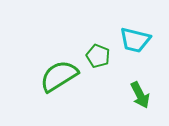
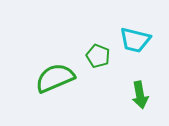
green semicircle: moved 4 px left, 2 px down; rotated 9 degrees clockwise
green arrow: rotated 16 degrees clockwise
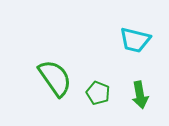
green pentagon: moved 37 px down
green semicircle: rotated 78 degrees clockwise
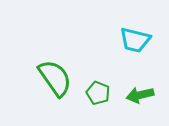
green arrow: rotated 88 degrees clockwise
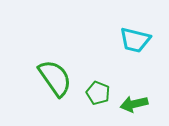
green arrow: moved 6 px left, 9 px down
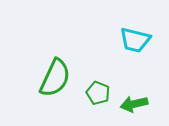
green semicircle: rotated 60 degrees clockwise
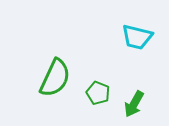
cyan trapezoid: moved 2 px right, 3 px up
green arrow: rotated 48 degrees counterclockwise
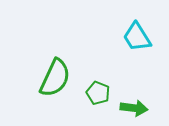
cyan trapezoid: rotated 44 degrees clockwise
green arrow: moved 4 px down; rotated 112 degrees counterclockwise
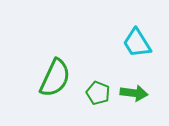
cyan trapezoid: moved 6 px down
green arrow: moved 15 px up
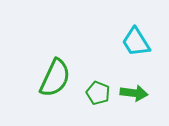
cyan trapezoid: moved 1 px left, 1 px up
